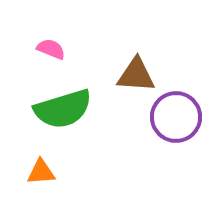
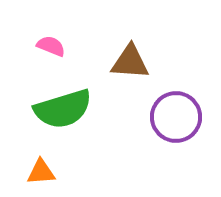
pink semicircle: moved 3 px up
brown triangle: moved 6 px left, 13 px up
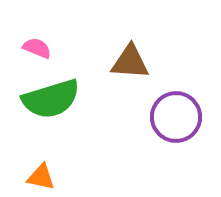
pink semicircle: moved 14 px left, 2 px down
green semicircle: moved 12 px left, 10 px up
orange triangle: moved 5 px down; rotated 16 degrees clockwise
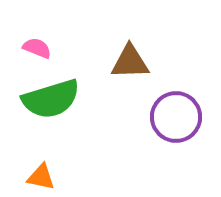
brown triangle: rotated 6 degrees counterclockwise
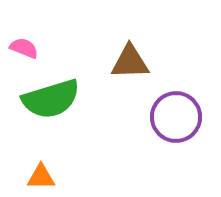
pink semicircle: moved 13 px left
orange triangle: rotated 12 degrees counterclockwise
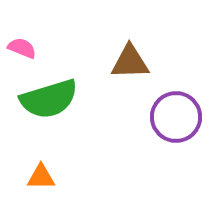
pink semicircle: moved 2 px left
green semicircle: moved 2 px left
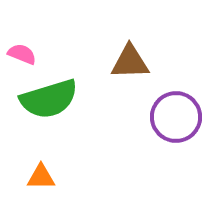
pink semicircle: moved 6 px down
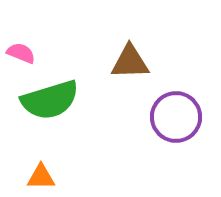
pink semicircle: moved 1 px left, 1 px up
green semicircle: moved 1 px right, 1 px down
